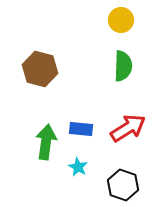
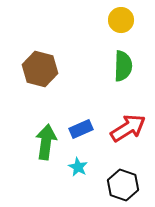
blue rectangle: rotated 30 degrees counterclockwise
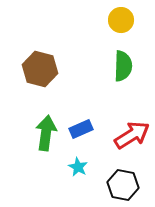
red arrow: moved 4 px right, 7 px down
green arrow: moved 9 px up
black hexagon: rotated 8 degrees counterclockwise
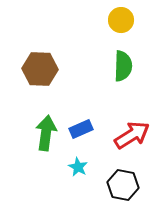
brown hexagon: rotated 12 degrees counterclockwise
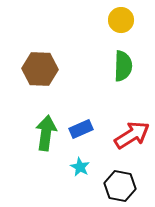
cyan star: moved 2 px right
black hexagon: moved 3 px left, 1 px down
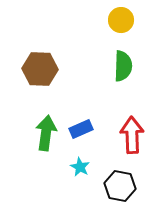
red arrow: rotated 60 degrees counterclockwise
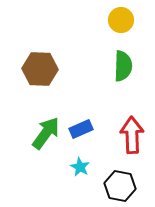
green arrow: rotated 28 degrees clockwise
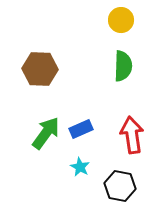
red arrow: rotated 6 degrees counterclockwise
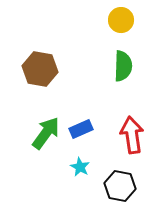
brown hexagon: rotated 8 degrees clockwise
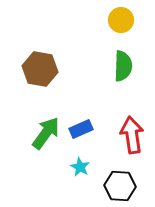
black hexagon: rotated 8 degrees counterclockwise
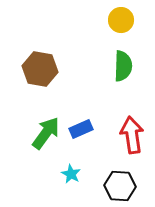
cyan star: moved 9 px left, 7 px down
